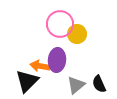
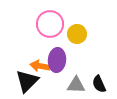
pink circle: moved 10 px left
gray triangle: rotated 42 degrees clockwise
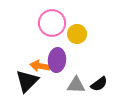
pink circle: moved 2 px right, 1 px up
black semicircle: rotated 102 degrees counterclockwise
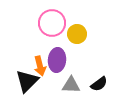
orange arrow: rotated 114 degrees counterclockwise
gray triangle: moved 5 px left
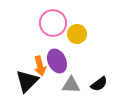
pink circle: moved 1 px right
purple ellipse: moved 1 px down; rotated 30 degrees counterclockwise
